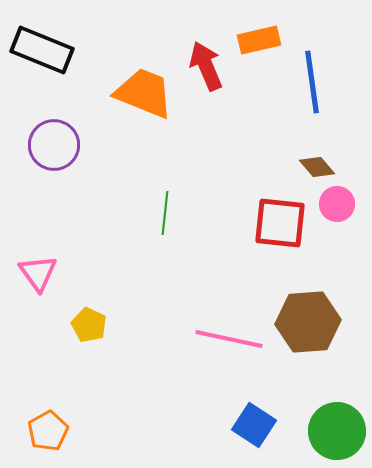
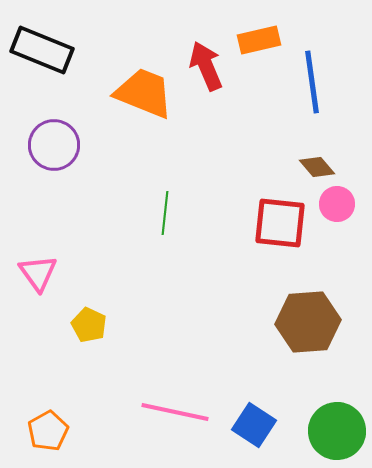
pink line: moved 54 px left, 73 px down
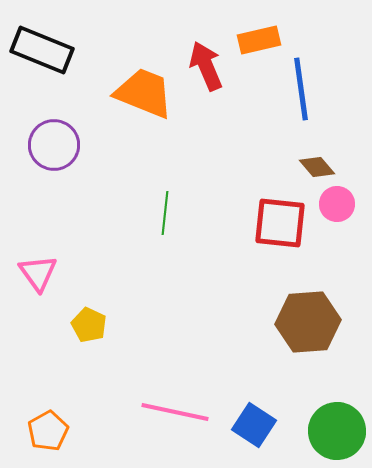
blue line: moved 11 px left, 7 px down
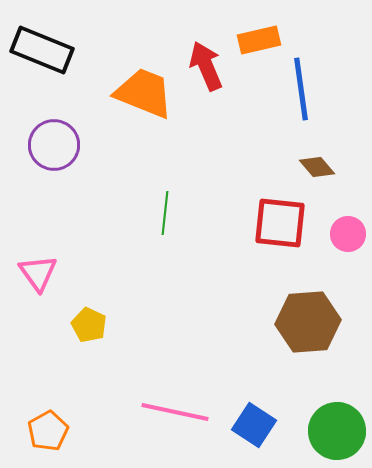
pink circle: moved 11 px right, 30 px down
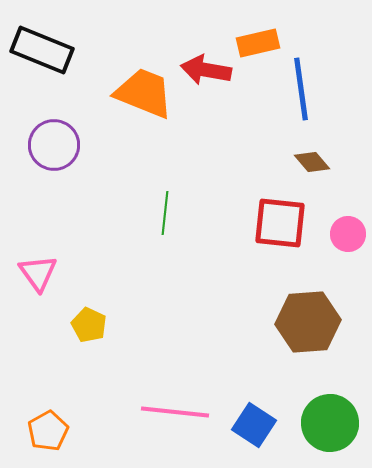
orange rectangle: moved 1 px left, 3 px down
red arrow: moved 4 px down; rotated 57 degrees counterclockwise
brown diamond: moved 5 px left, 5 px up
pink line: rotated 6 degrees counterclockwise
green circle: moved 7 px left, 8 px up
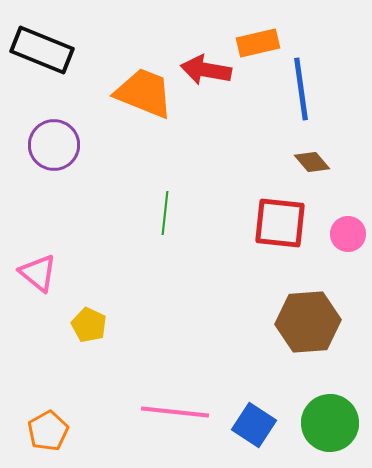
pink triangle: rotated 15 degrees counterclockwise
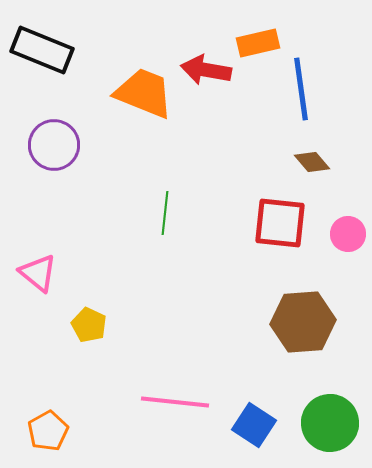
brown hexagon: moved 5 px left
pink line: moved 10 px up
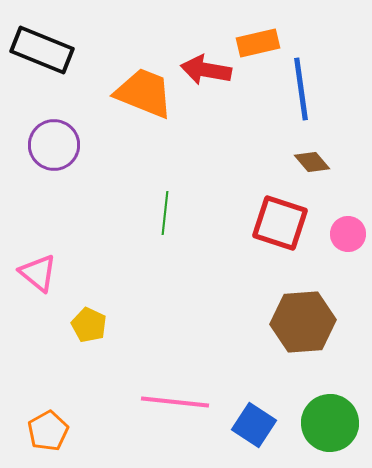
red square: rotated 12 degrees clockwise
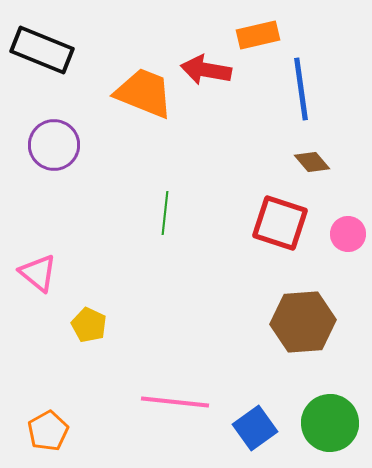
orange rectangle: moved 8 px up
blue square: moved 1 px right, 3 px down; rotated 21 degrees clockwise
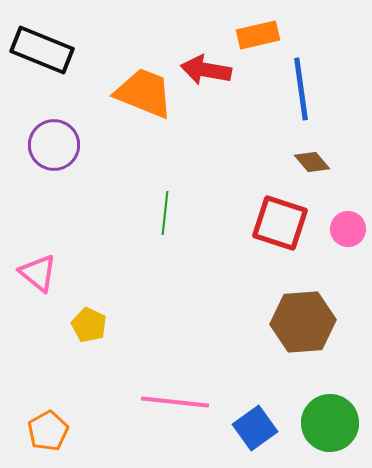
pink circle: moved 5 px up
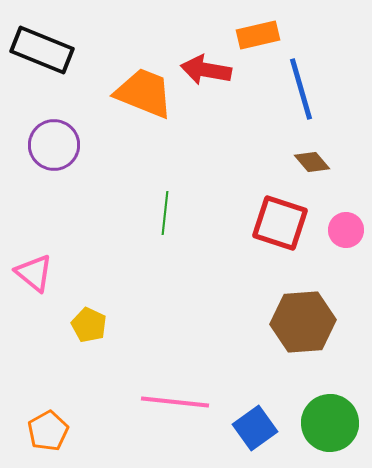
blue line: rotated 8 degrees counterclockwise
pink circle: moved 2 px left, 1 px down
pink triangle: moved 4 px left
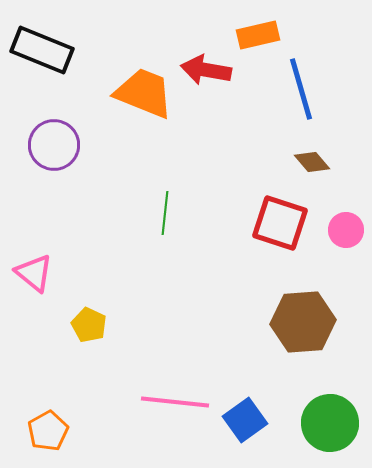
blue square: moved 10 px left, 8 px up
